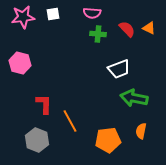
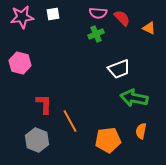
pink semicircle: moved 6 px right
pink star: moved 1 px left
red semicircle: moved 5 px left, 11 px up
green cross: moved 2 px left; rotated 28 degrees counterclockwise
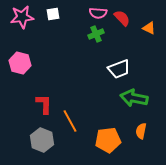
gray hexagon: moved 5 px right
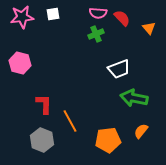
orange triangle: rotated 24 degrees clockwise
orange semicircle: rotated 28 degrees clockwise
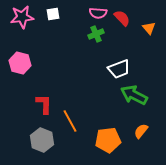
green arrow: moved 3 px up; rotated 16 degrees clockwise
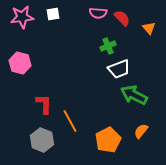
green cross: moved 12 px right, 12 px down
orange pentagon: rotated 20 degrees counterclockwise
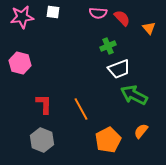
white square: moved 2 px up; rotated 16 degrees clockwise
orange line: moved 11 px right, 12 px up
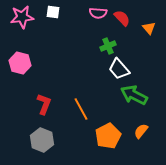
white trapezoid: rotated 70 degrees clockwise
red L-shape: rotated 20 degrees clockwise
orange pentagon: moved 4 px up
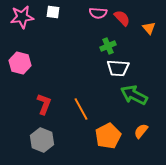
white trapezoid: moved 1 px left, 1 px up; rotated 45 degrees counterclockwise
